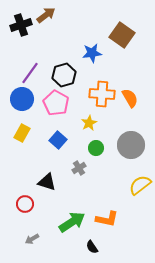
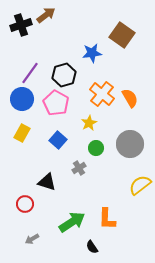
orange cross: rotated 35 degrees clockwise
gray circle: moved 1 px left, 1 px up
orange L-shape: rotated 80 degrees clockwise
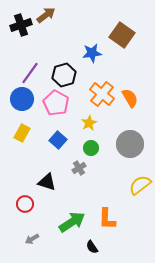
green circle: moved 5 px left
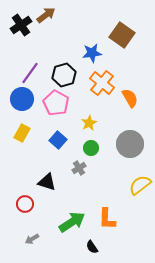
black cross: rotated 15 degrees counterclockwise
orange cross: moved 11 px up
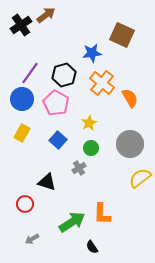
brown square: rotated 10 degrees counterclockwise
yellow semicircle: moved 7 px up
orange L-shape: moved 5 px left, 5 px up
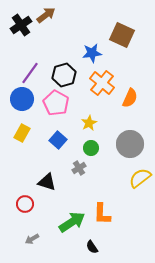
orange semicircle: rotated 54 degrees clockwise
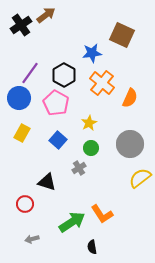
black hexagon: rotated 15 degrees counterclockwise
blue circle: moved 3 px left, 1 px up
orange L-shape: rotated 35 degrees counterclockwise
gray arrow: rotated 16 degrees clockwise
black semicircle: rotated 24 degrees clockwise
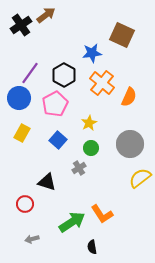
orange semicircle: moved 1 px left, 1 px up
pink pentagon: moved 1 px left, 1 px down; rotated 15 degrees clockwise
